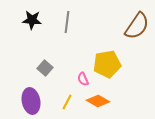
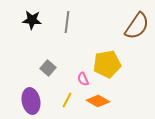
gray square: moved 3 px right
yellow line: moved 2 px up
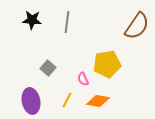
orange diamond: rotated 20 degrees counterclockwise
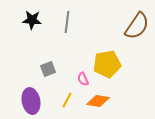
gray square: moved 1 px down; rotated 28 degrees clockwise
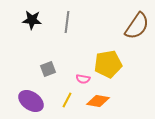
yellow pentagon: moved 1 px right
pink semicircle: rotated 56 degrees counterclockwise
purple ellipse: rotated 45 degrees counterclockwise
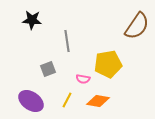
gray line: moved 19 px down; rotated 15 degrees counterclockwise
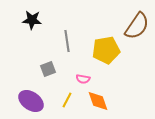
yellow pentagon: moved 2 px left, 14 px up
orange diamond: rotated 60 degrees clockwise
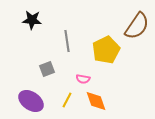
yellow pentagon: rotated 16 degrees counterclockwise
gray square: moved 1 px left
orange diamond: moved 2 px left
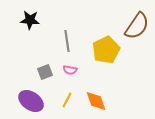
black star: moved 2 px left
gray square: moved 2 px left, 3 px down
pink semicircle: moved 13 px left, 9 px up
